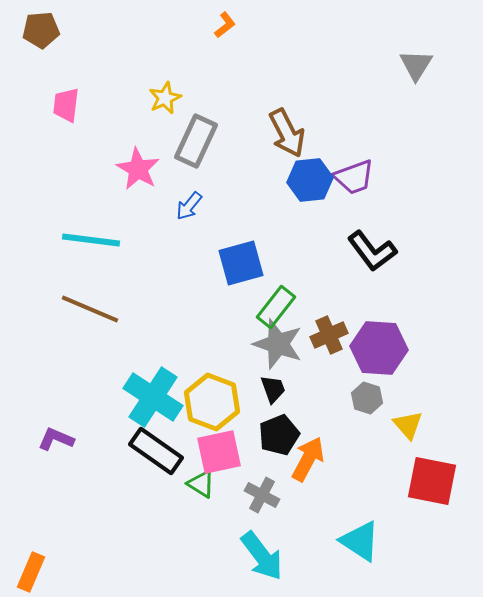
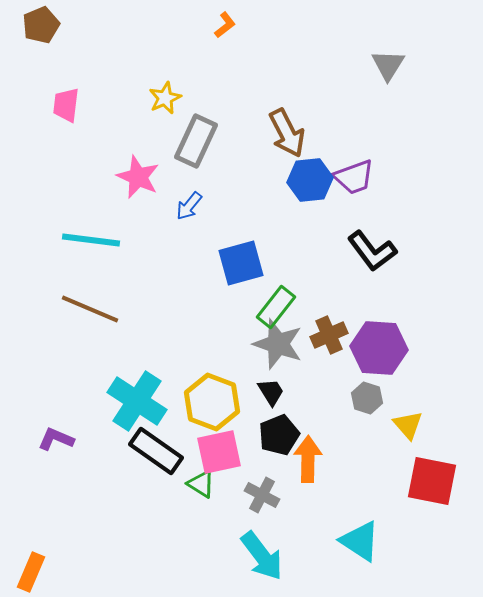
brown pentagon: moved 5 px up; rotated 18 degrees counterclockwise
gray triangle: moved 28 px left
pink star: moved 8 px down; rotated 6 degrees counterclockwise
black trapezoid: moved 2 px left, 3 px down; rotated 12 degrees counterclockwise
cyan cross: moved 16 px left, 4 px down
orange arrow: rotated 27 degrees counterclockwise
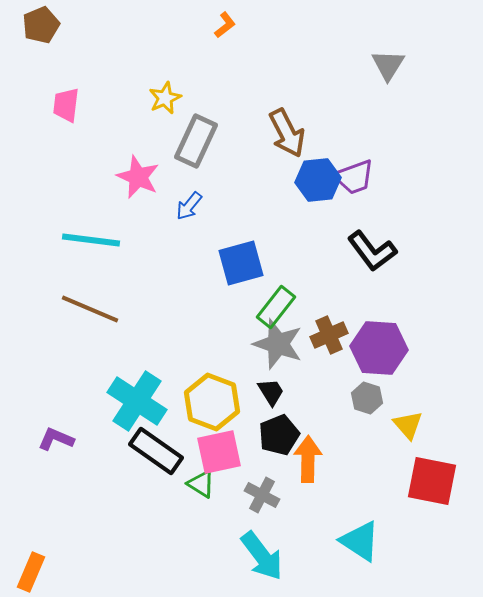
blue hexagon: moved 8 px right
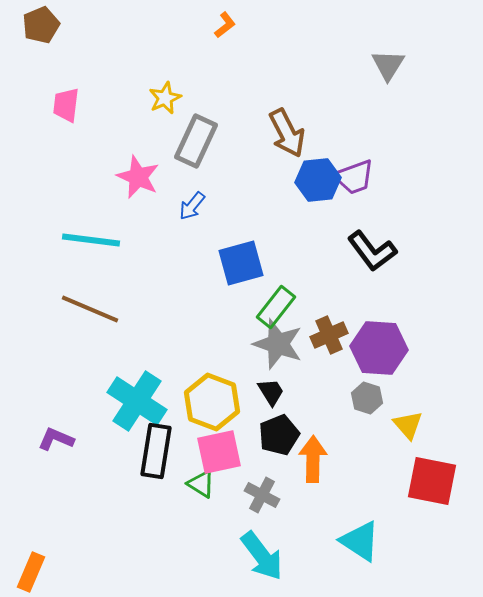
blue arrow: moved 3 px right
black rectangle: rotated 64 degrees clockwise
orange arrow: moved 5 px right
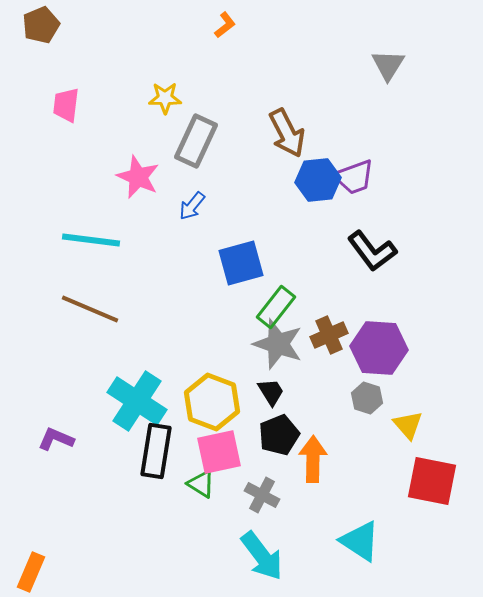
yellow star: rotated 24 degrees clockwise
